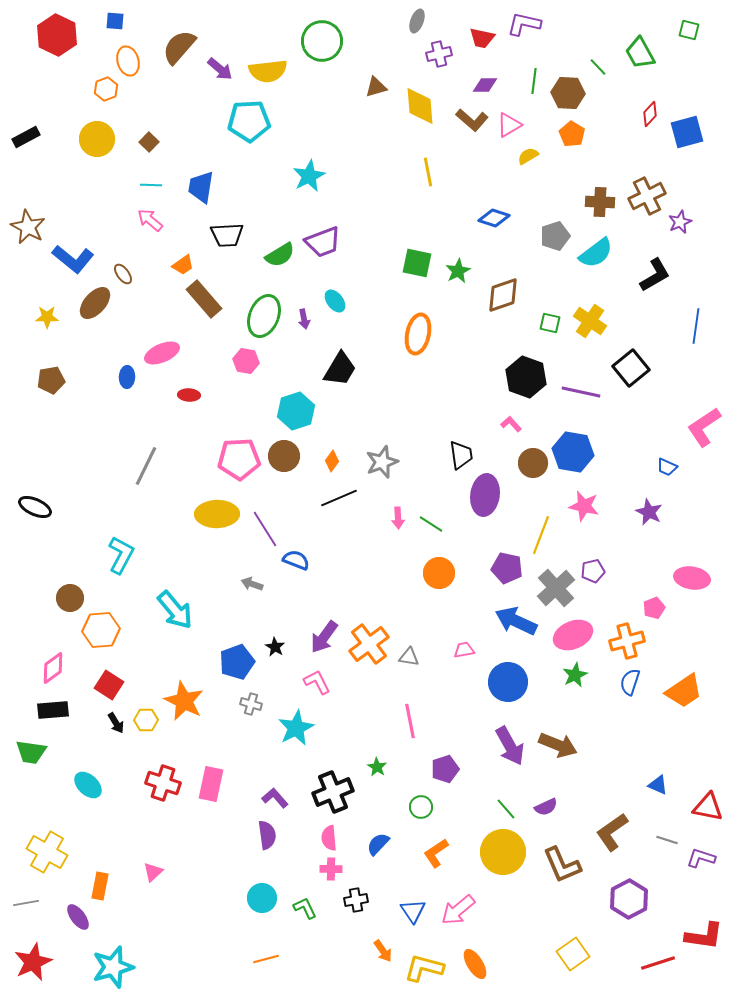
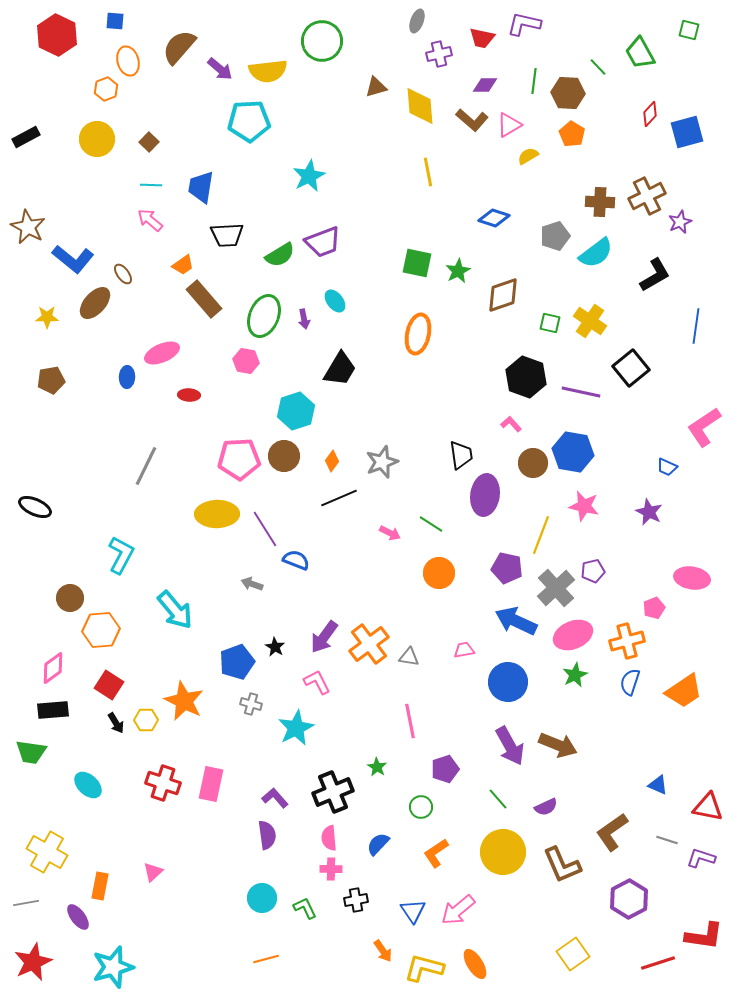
pink arrow at (398, 518): moved 8 px left, 15 px down; rotated 60 degrees counterclockwise
green line at (506, 809): moved 8 px left, 10 px up
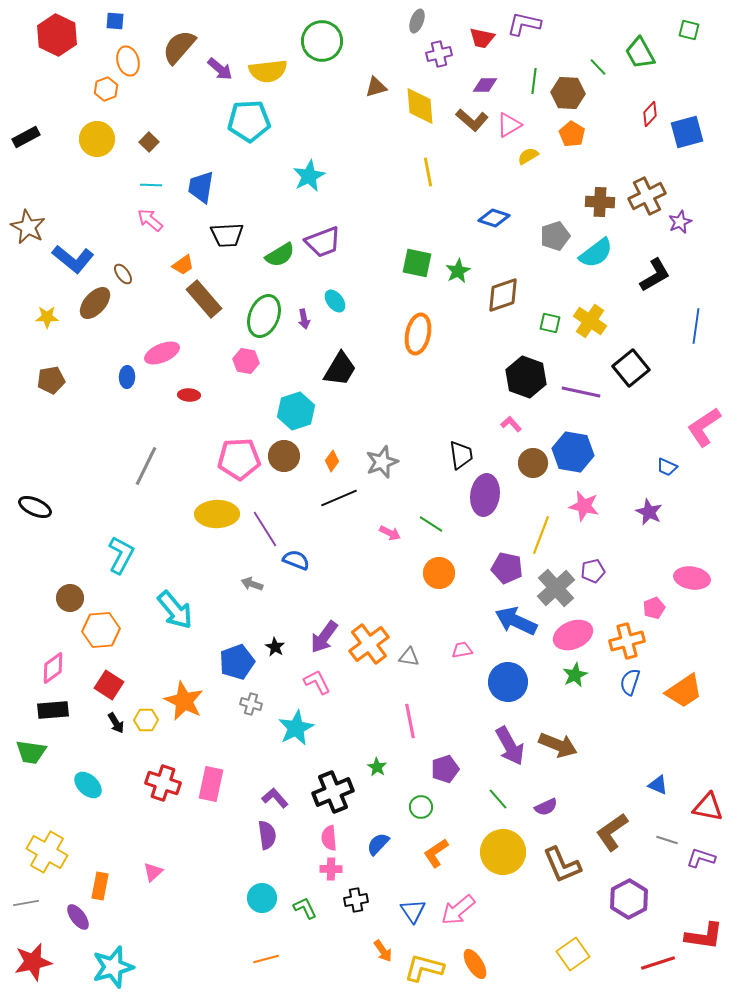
pink trapezoid at (464, 650): moved 2 px left
red star at (33, 962): rotated 12 degrees clockwise
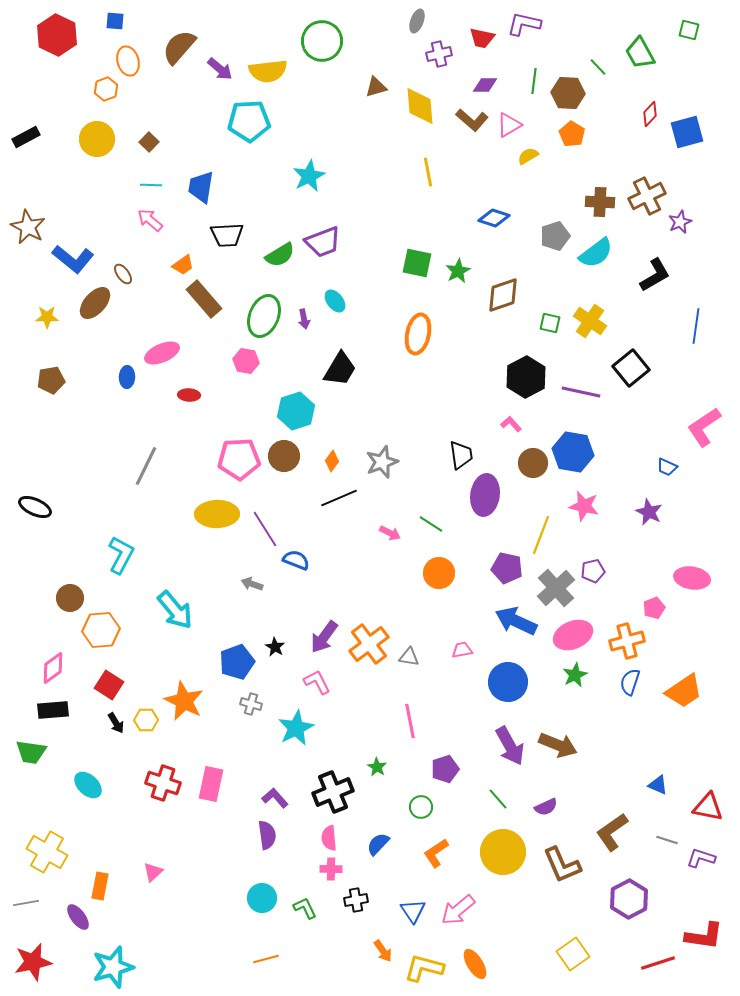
black hexagon at (526, 377): rotated 12 degrees clockwise
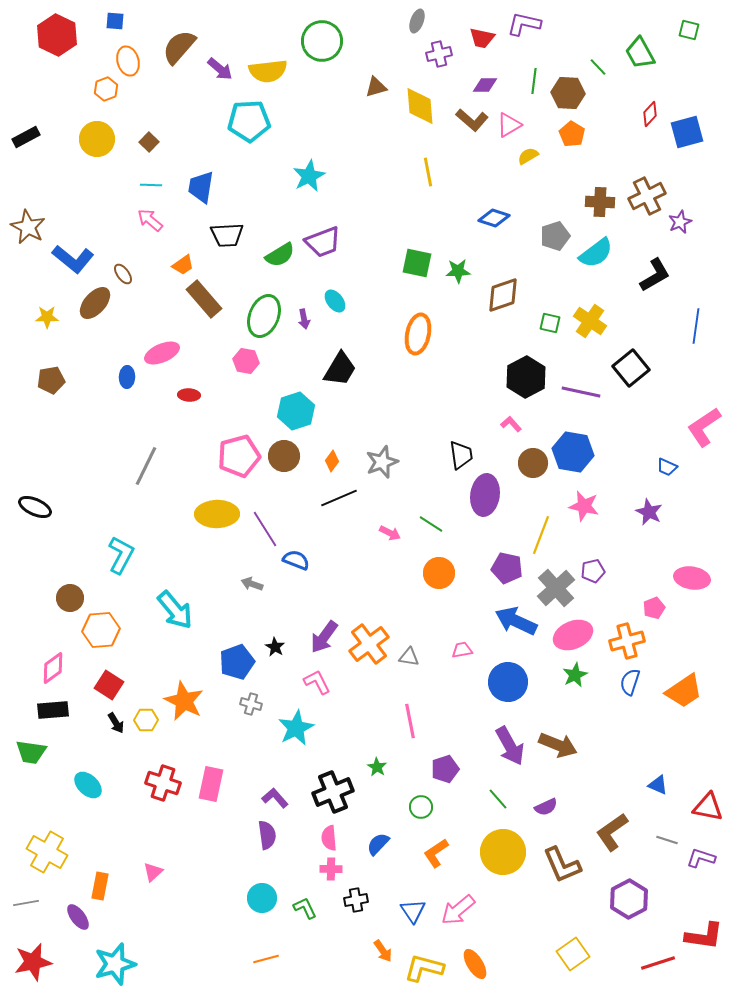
green star at (458, 271): rotated 25 degrees clockwise
pink pentagon at (239, 459): moved 3 px up; rotated 12 degrees counterclockwise
cyan star at (113, 967): moved 2 px right, 3 px up
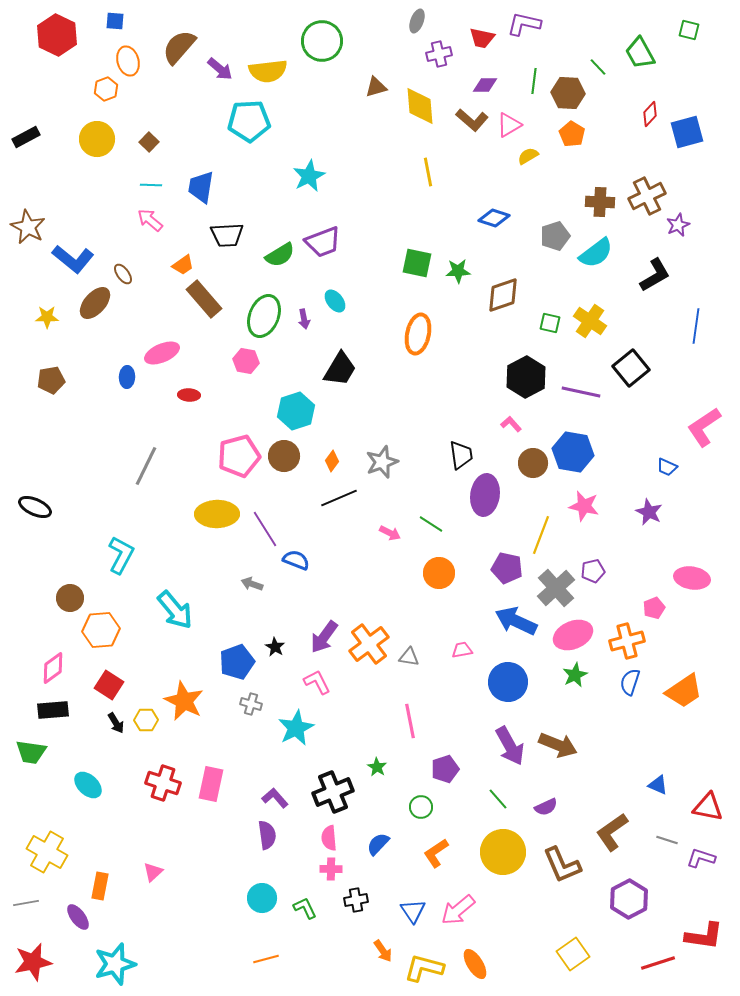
purple star at (680, 222): moved 2 px left, 3 px down
